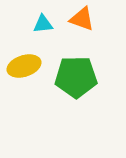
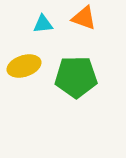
orange triangle: moved 2 px right, 1 px up
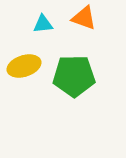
green pentagon: moved 2 px left, 1 px up
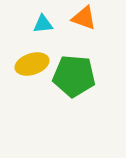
yellow ellipse: moved 8 px right, 2 px up
green pentagon: rotated 6 degrees clockwise
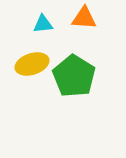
orange triangle: rotated 16 degrees counterclockwise
green pentagon: rotated 27 degrees clockwise
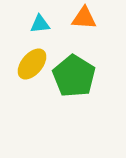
cyan triangle: moved 3 px left
yellow ellipse: rotated 32 degrees counterclockwise
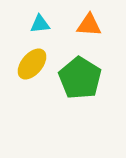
orange triangle: moved 5 px right, 7 px down
green pentagon: moved 6 px right, 2 px down
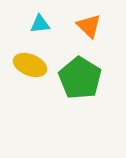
orange triangle: moved 1 px down; rotated 40 degrees clockwise
yellow ellipse: moved 2 px left, 1 px down; rotated 72 degrees clockwise
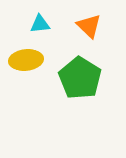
yellow ellipse: moved 4 px left, 5 px up; rotated 28 degrees counterclockwise
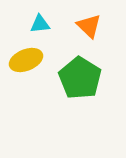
yellow ellipse: rotated 16 degrees counterclockwise
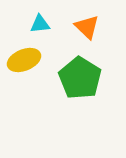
orange triangle: moved 2 px left, 1 px down
yellow ellipse: moved 2 px left
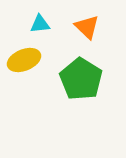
green pentagon: moved 1 px right, 1 px down
